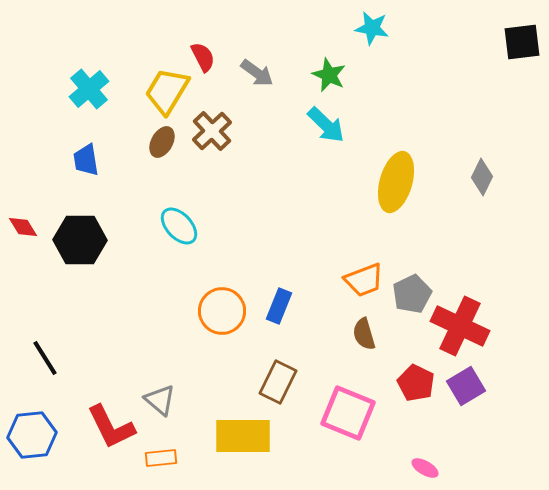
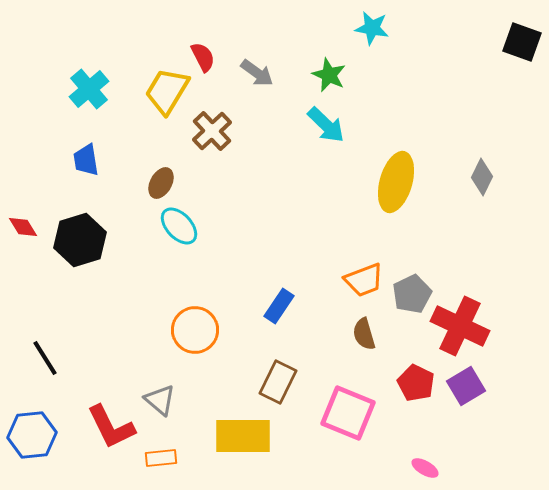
black square: rotated 27 degrees clockwise
brown ellipse: moved 1 px left, 41 px down
black hexagon: rotated 18 degrees counterclockwise
blue rectangle: rotated 12 degrees clockwise
orange circle: moved 27 px left, 19 px down
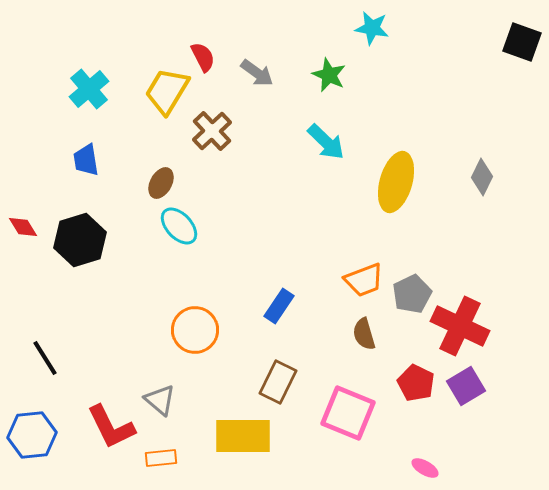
cyan arrow: moved 17 px down
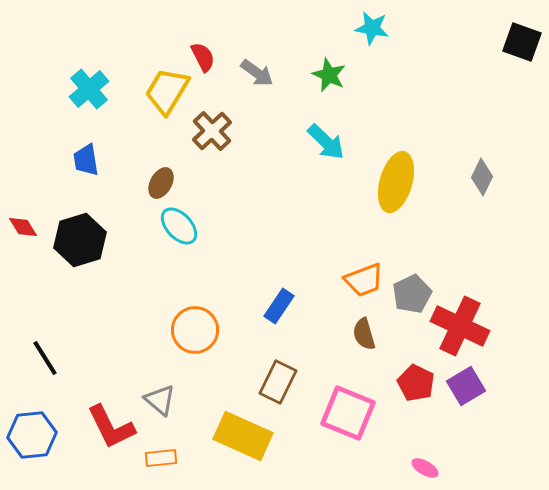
yellow rectangle: rotated 24 degrees clockwise
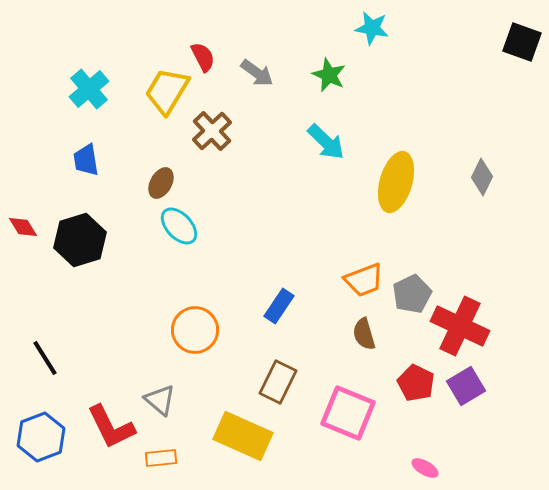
blue hexagon: moved 9 px right, 2 px down; rotated 15 degrees counterclockwise
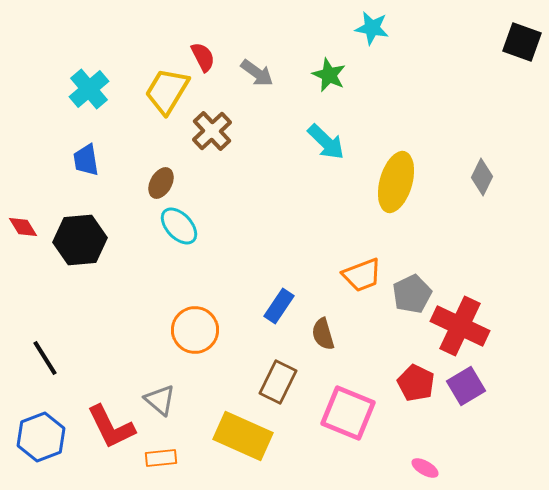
black hexagon: rotated 12 degrees clockwise
orange trapezoid: moved 2 px left, 5 px up
brown semicircle: moved 41 px left
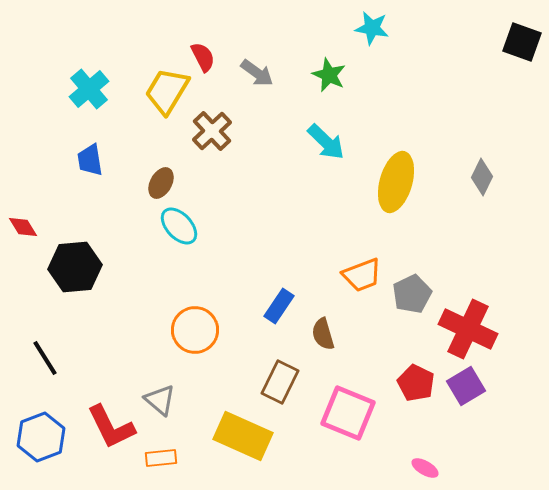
blue trapezoid: moved 4 px right
black hexagon: moved 5 px left, 27 px down
red cross: moved 8 px right, 3 px down
brown rectangle: moved 2 px right
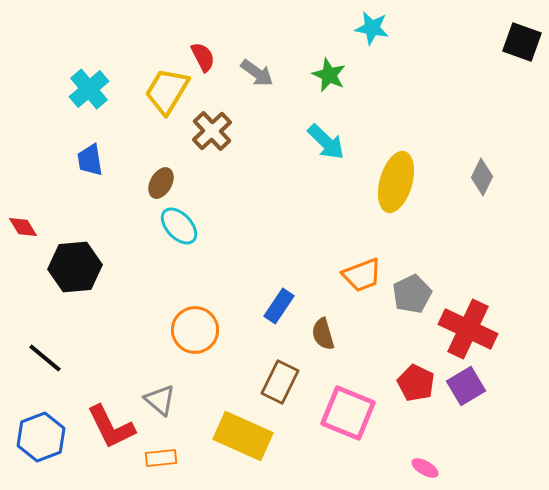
black line: rotated 18 degrees counterclockwise
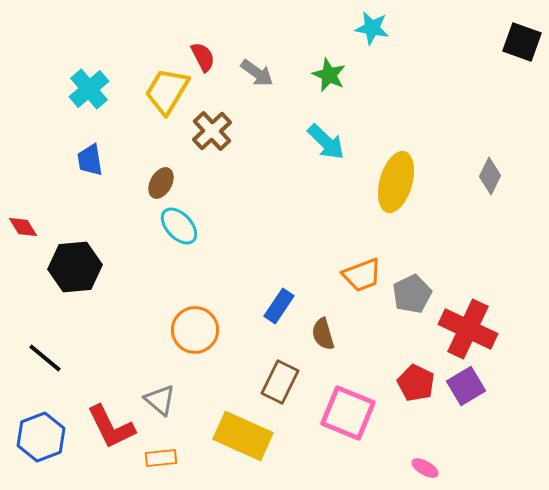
gray diamond: moved 8 px right, 1 px up
